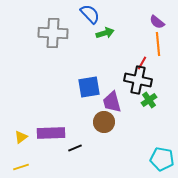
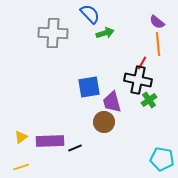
purple rectangle: moved 1 px left, 8 px down
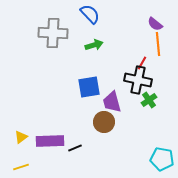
purple semicircle: moved 2 px left, 2 px down
green arrow: moved 11 px left, 12 px down
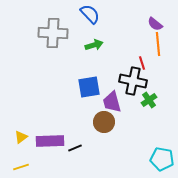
red line: rotated 48 degrees counterclockwise
black cross: moved 5 px left, 1 px down
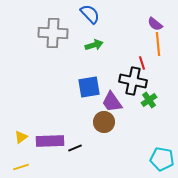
purple trapezoid: rotated 20 degrees counterclockwise
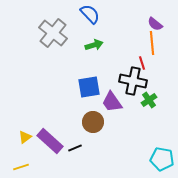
gray cross: rotated 36 degrees clockwise
orange line: moved 6 px left, 1 px up
brown circle: moved 11 px left
yellow triangle: moved 4 px right
purple rectangle: rotated 44 degrees clockwise
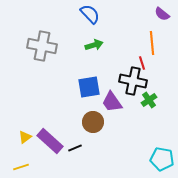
purple semicircle: moved 7 px right, 10 px up
gray cross: moved 11 px left, 13 px down; rotated 28 degrees counterclockwise
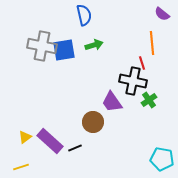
blue semicircle: moved 6 px left, 1 px down; rotated 30 degrees clockwise
blue square: moved 25 px left, 37 px up
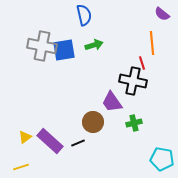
green cross: moved 15 px left, 23 px down; rotated 21 degrees clockwise
black line: moved 3 px right, 5 px up
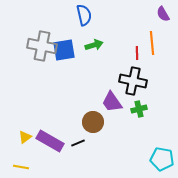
purple semicircle: moved 1 px right; rotated 21 degrees clockwise
red line: moved 5 px left, 10 px up; rotated 16 degrees clockwise
green cross: moved 5 px right, 14 px up
purple rectangle: rotated 12 degrees counterclockwise
yellow line: rotated 28 degrees clockwise
